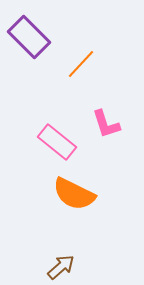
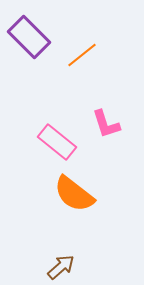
orange line: moved 1 px right, 9 px up; rotated 8 degrees clockwise
orange semicircle: rotated 12 degrees clockwise
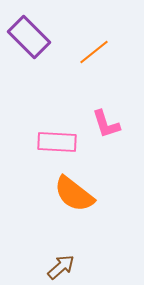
orange line: moved 12 px right, 3 px up
pink rectangle: rotated 36 degrees counterclockwise
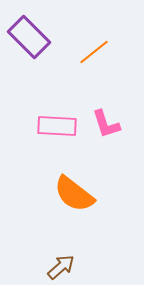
pink rectangle: moved 16 px up
